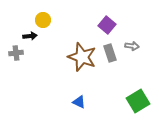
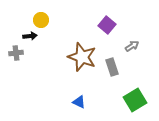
yellow circle: moved 2 px left
gray arrow: rotated 40 degrees counterclockwise
gray rectangle: moved 2 px right, 14 px down
green square: moved 3 px left, 1 px up
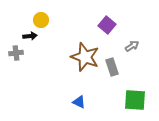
brown star: moved 3 px right
green square: rotated 35 degrees clockwise
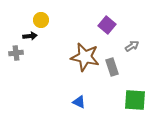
brown star: rotated 8 degrees counterclockwise
